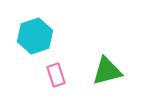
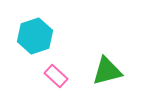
pink rectangle: moved 1 px down; rotated 30 degrees counterclockwise
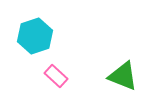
green triangle: moved 16 px right, 5 px down; rotated 36 degrees clockwise
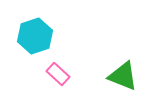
pink rectangle: moved 2 px right, 2 px up
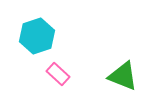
cyan hexagon: moved 2 px right
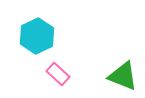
cyan hexagon: rotated 8 degrees counterclockwise
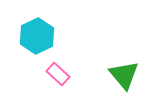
green triangle: moved 1 px right, 1 px up; rotated 28 degrees clockwise
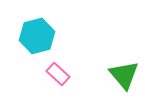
cyan hexagon: rotated 12 degrees clockwise
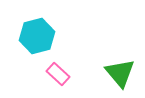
green triangle: moved 4 px left, 2 px up
